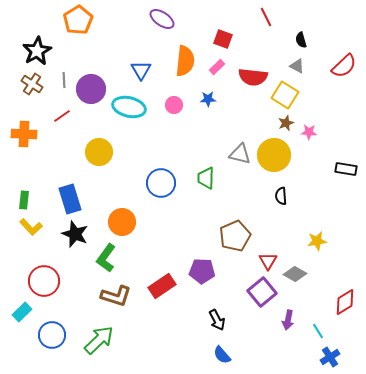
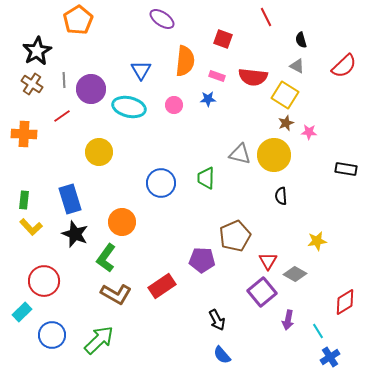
pink rectangle at (217, 67): moved 9 px down; rotated 63 degrees clockwise
purple pentagon at (202, 271): moved 11 px up
brown L-shape at (116, 296): moved 2 px up; rotated 12 degrees clockwise
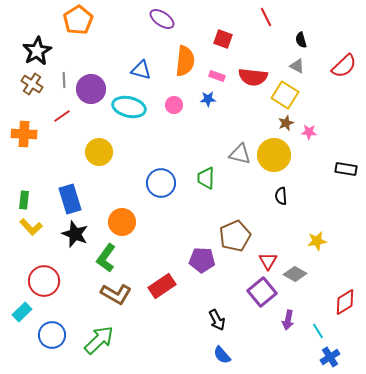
blue triangle at (141, 70): rotated 45 degrees counterclockwise
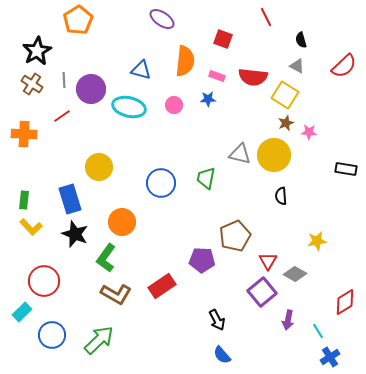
yellow circle at (99, 152): moved 15 px down
green trapezoid at (206, 178): rotated 10 degrees clockwise
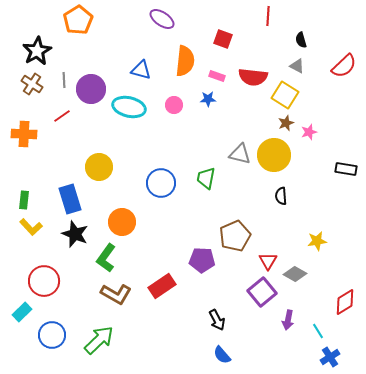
red line at (266, 17): moved 2 px right, 1 px up; rotated 30 degrees clockwise
pink star at (309, 132): rotated 21 degrees counterclockwise
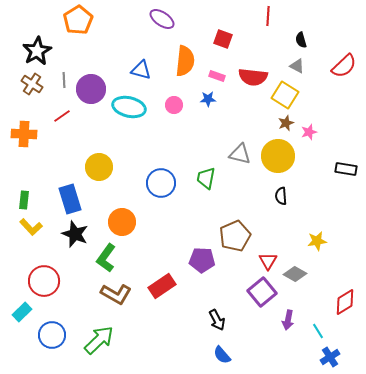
yellow circle at (274, 155): moved 4 px right, 1 px down
